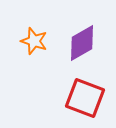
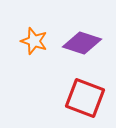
purple diamond: rotated 48 degrees clockwise
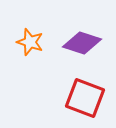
orange star: moved 4 px left, 1 px down
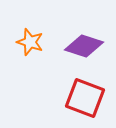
purple diamond: moved 2 px right, 3 px down
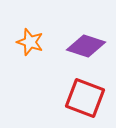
purple diamond: moved 2 px right
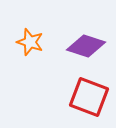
red square: moved 4 px right, 1 px up
